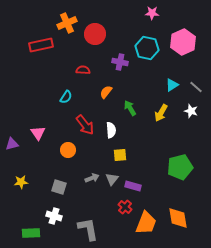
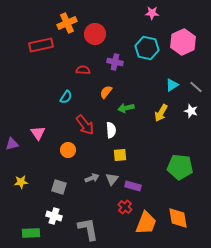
purple cross: moved 5 px left
green arrow: moved 4 px left; rotated 70 degrees counterclockwise
green pentagon: rotated 20 degrees clockwise
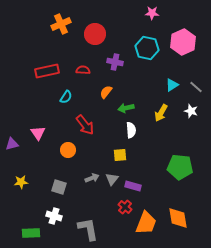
orange cross: moved 6 px left, 1 px down
red rectangle: moved 6 px right, 26 px down
white semicircle: moved 20 px right
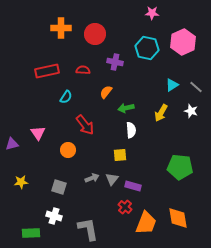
orange cross: moved 4 px down; rotated 24 degrees clockwise
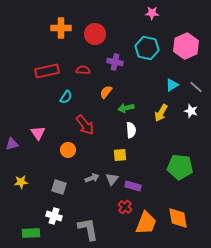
pink hexagon: moved 3 px right, 4 px down
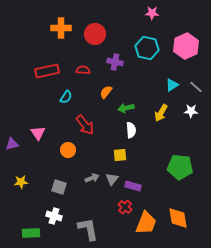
white star: rotated 16 degrees counterclockwise
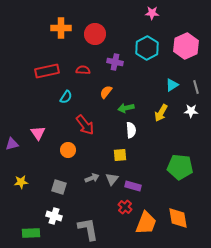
cyan hexagon: rotated 20 degrees clockwise
gray line: rotated 32 degrees clockwise
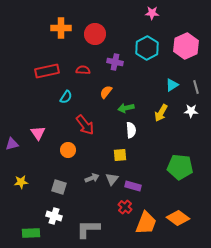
orange diamond: rotated 45 degrees counterclockwise
gray L-shape: rotated 80 degrees counterclockwise
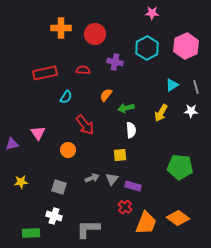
red rectangle: moved 2 px left, 2 px down
orange semicircle: moved 3 px down
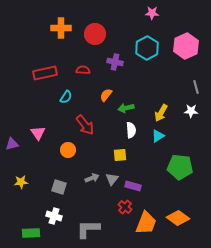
cyan triangle: moved 14 px left, 51 px down
